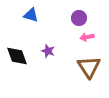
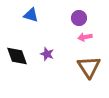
pink arrow: moved 2 px left
purple star: moved 1 px left, 3 px down
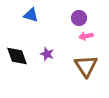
pink arrow: moved 1 px right, 1 px up
brown triangle: moved 3 px left, 1 px up
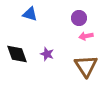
blue triangle: moved 1 px left, 1 px up
black diamond: moved 2 px up
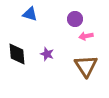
purple circle: moved 4 px left, 1 px down
black diamond: rotated 15 degrees clockwise
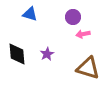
purple circle: moved 2 px left, 2 px up
pink arrow: moved 3 px left, 2 px up
purple star: rotated 24 degrees clockwise
brown triangle: moved 2 px right, 2 px down; rotated 40 degrees counterclockwise
